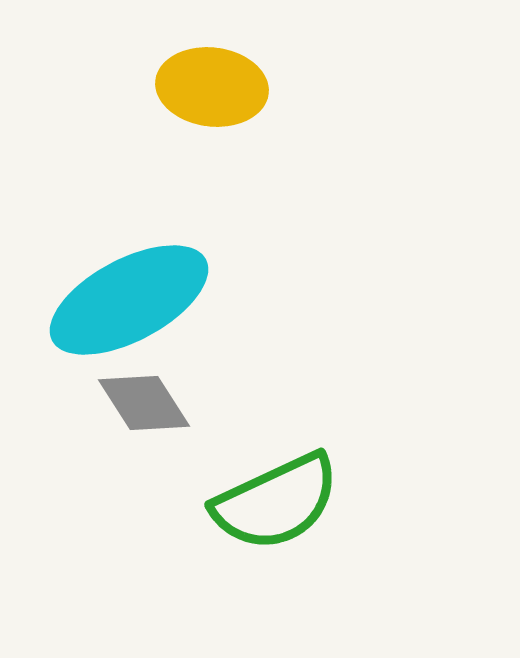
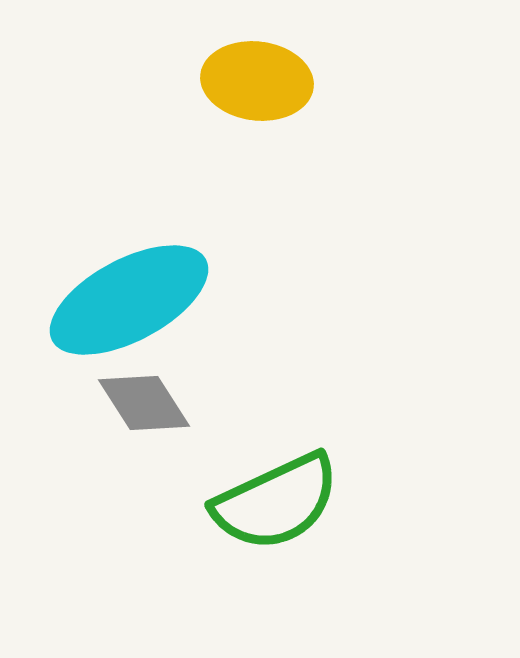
yellow ellipse: moved 45 px right, 6 px up
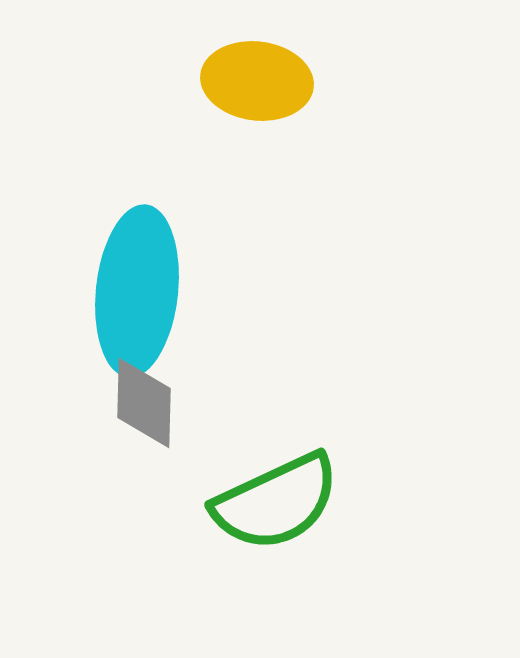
cyan ellipse: moved 8 px right, 9 px up; rotated 56 degrees counterclockwise
gray diamond: rotated 34 degrees clockwise
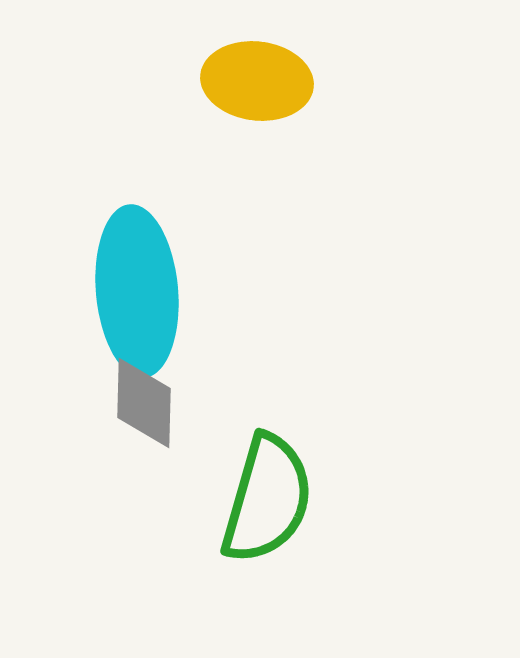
cyan ellipse: rotated 11 degrees counterclockwise
green semicircle: moved 9 px left, 3 px up; rotated 49 degrees counterclockwise
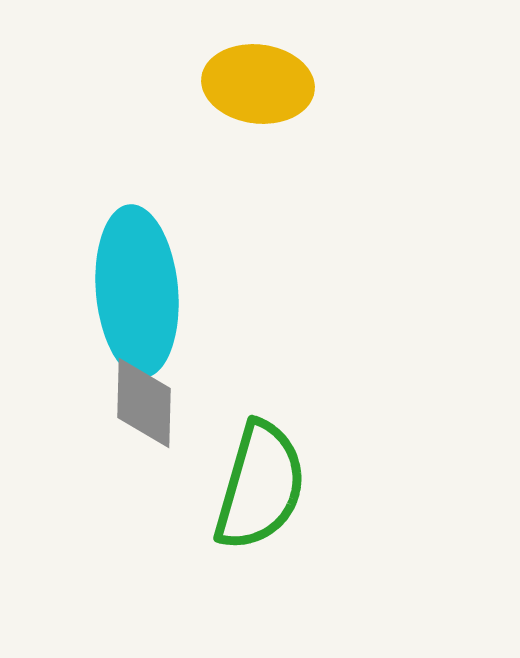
yellow ellipse: moved 1 px right, 3 px down
green semicircle: moved 7 px left, 13 px up
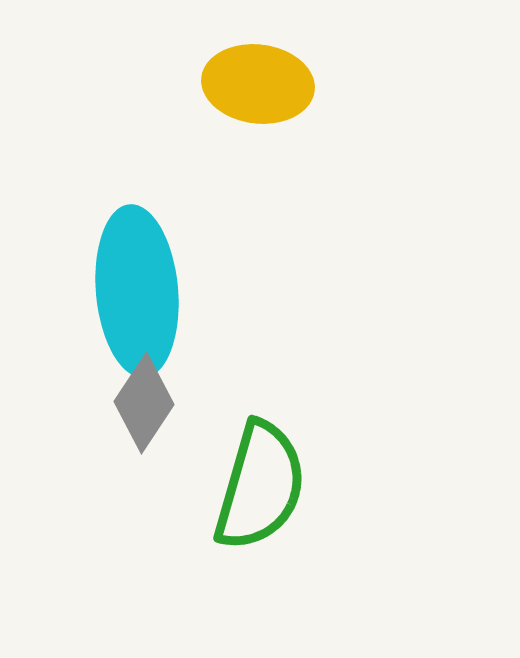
gray diamond: rotated 32 degrees clockwise
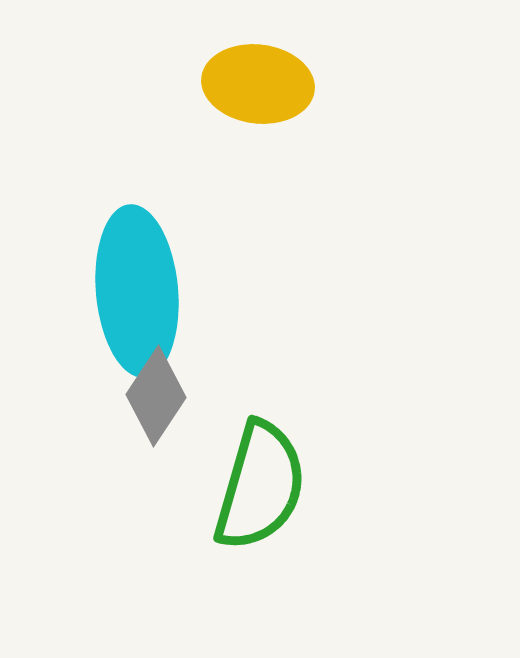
gray diamond: moved 12 px right, 7 px up
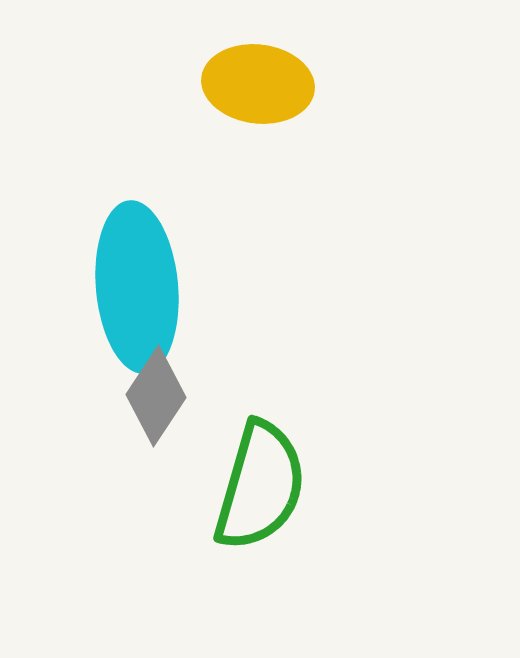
cyan ellipse: moved 4 px up
